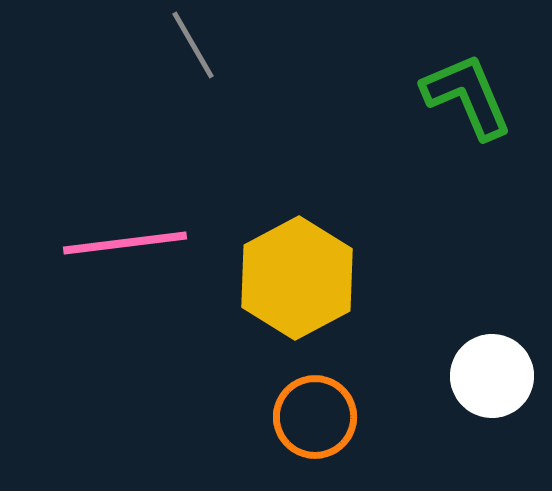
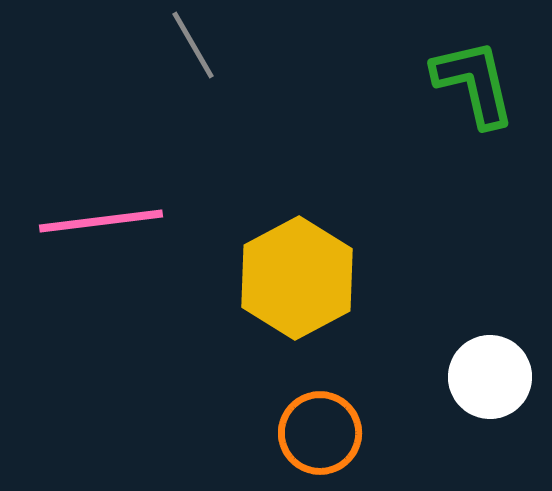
green L-shape: moved 7 px right, 13 px up; rotated 10 degrees clockwise
pink line: moved 24 px left, 22 px up
white circle: moved 2 px left, 1 px down
orange circle: moved 5 px right, 16 px down
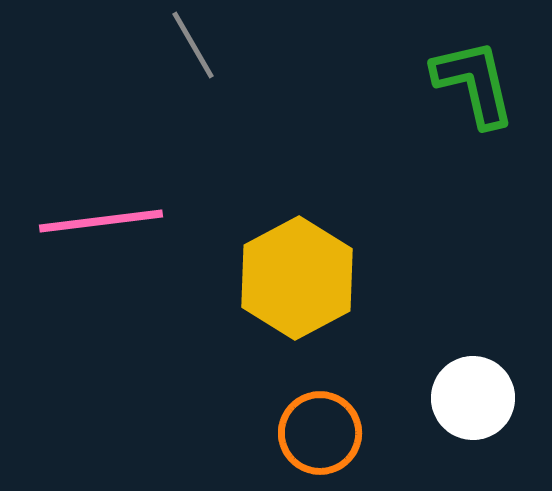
white circle: moved 17 px left, 21 px down
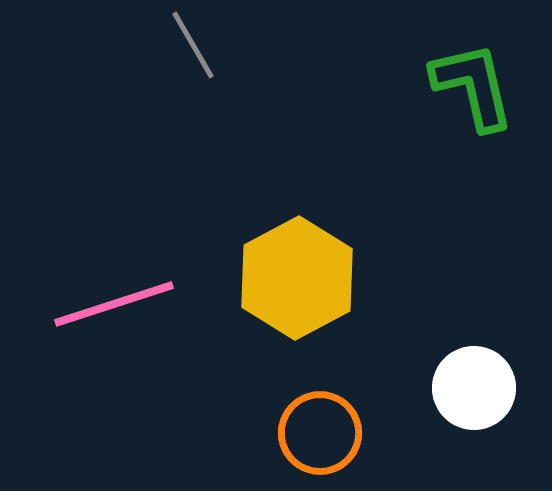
green L-shape: moved 1 px left, 3 px down
pink line: moved 13 px right, 83 px down; rotated 11 degrees counterclockwise
white circle: moved 1 px right, 10 px up
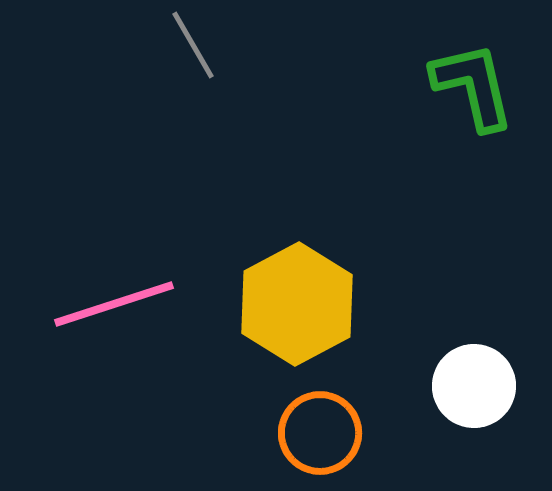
yellow hexagon: moved 26 px down
white circle: moved 2 px up
